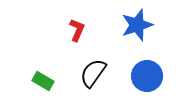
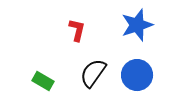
red L-shape: rotated 10 degrees counterclockwise
blue circle: moved 10 px left, 1 px up
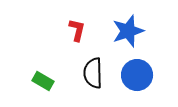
blue star: moved 9 px left, 6 px down
black semicircle: rotated 36 degrees counterclockwise
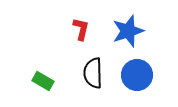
red L-shape: moved 4 px right, 1 px up
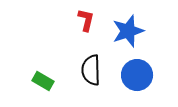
red L-shape: moved 5 px right, 9 px up
black semicircle: moved 2 px left, 3 px up
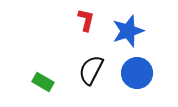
black semicircle: rotated 28 degrees clockwise
blue circle: moved 2 px up
green rectangle: moved 1 px down
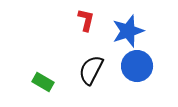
blue circle: moved 7 px up
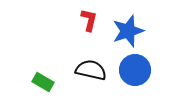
red L-shape: moved 3 px right
blue circle: moved 2 px left, 4 px down
black semicircle: rotated 76 degrees clockwise
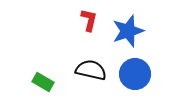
blue circle: moved 4 px down
